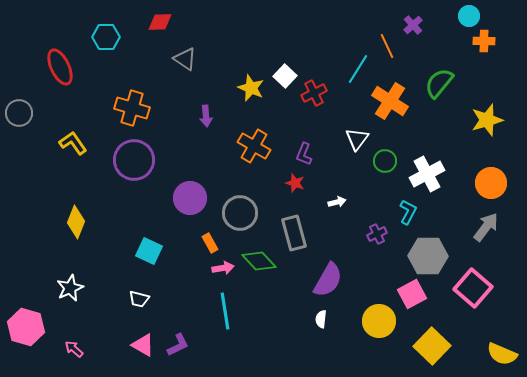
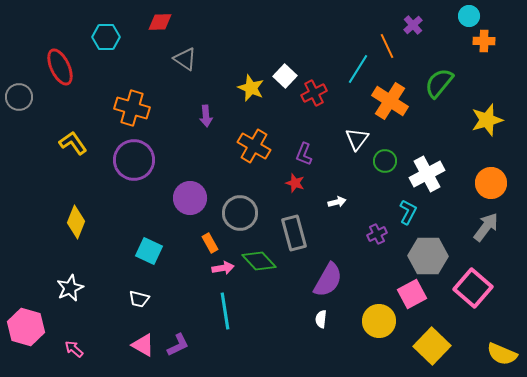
gray circle at (19, 113): moved 16 px up
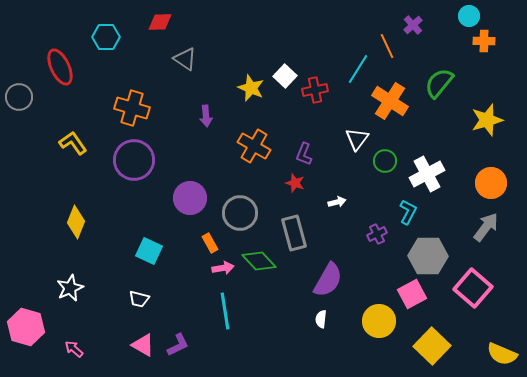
red cross at (314, 93): moved 1 px right, 3 px up; rotated 15 degrees clockwise
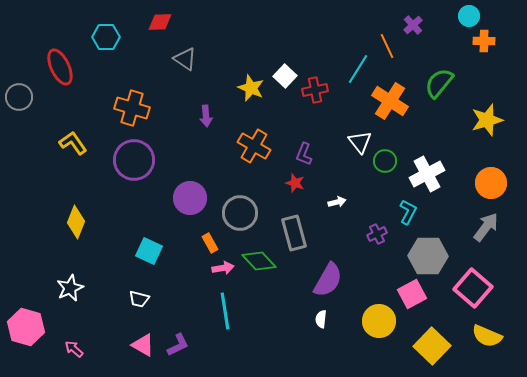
white triangle at (357, 139): moved 3 px right, 3 px down; rotated 15 degrees counterclockwise
yellow semicircle at (502, 354): moved 15 px left, 18 px up
